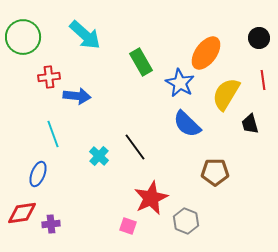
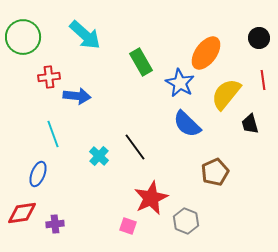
yellow semicircle: rotated 8 degrees clockwise
brown pentagon: rotated 24 degrees counterclockwise
purple cross: moved 4 px right
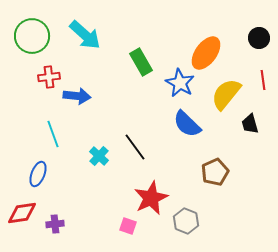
green circle: moved 9 px right, 1 px up
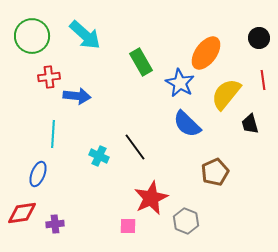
cyan line: rotated 24 degrees clockwise
cyan cross: rotated 18 degrees counterclockwise
pink square: rotated 18 degrees counterclockwise
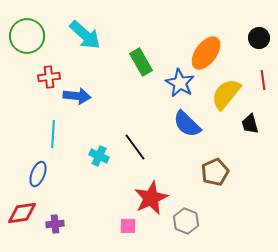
green circle: moved 5 px left
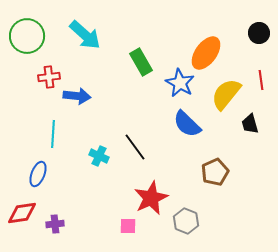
black circle: moved 5 px up
red line: moved 2 px left
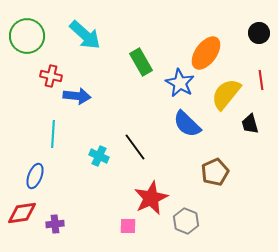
red cross: moved 2 px right, 1 px up; rotated 20 degrees clockwise
blue ellipse: moved 3 px left, 2 px down
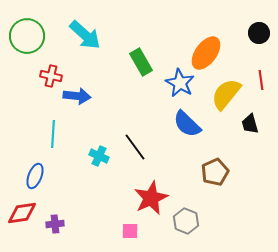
pink square: moved 2 px right, 5 px down
